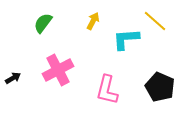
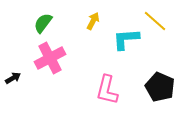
pink cross: moved 8 px left, 12 px up
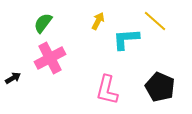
yellow arrow: moved 5 px right
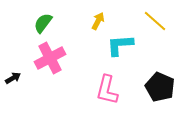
cyan L-shape: moved 6 px left, 6 px down
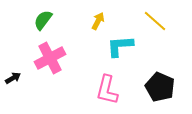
green semicircle: moved 3 px up
cyan L-shape: moved 1 px down
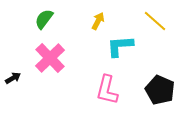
green semicircle: moved 1 px right, 1 px up
pink cross: rotated 16 degrees counterclockwise
black pentagon: moved 3 px down
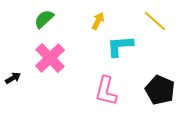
green semicircle: rotated 10 degrees clockwise
pink L-shape: moved 1 px left, 1 px down
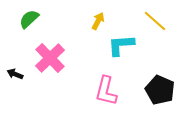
green semicircle: moved 15 px left
cyan L-shape: moved 1 px right, 1 px up
black arrow: moved 2 px right, 4 px up; rotated 126 degrees counterclockwise
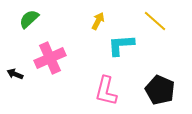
pink cross: rotated 20 degrees clockwise
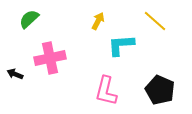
pink cross: rotated 12 degrees clockwise
